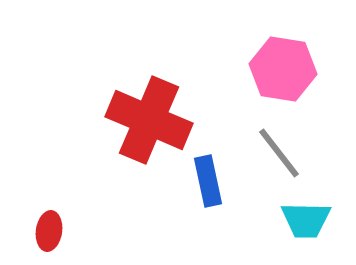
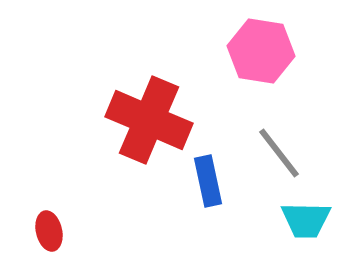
pink hexagon: moved 22 px left, 18 px up
red ellipse: rotated 21 degrees counterclockwise
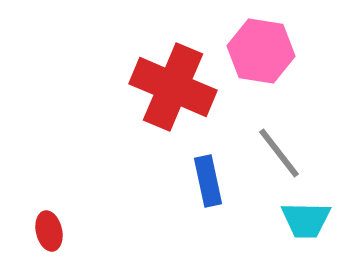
red cross: moved 24 px right, 33 px up
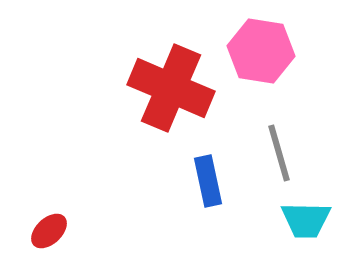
red cross: moved 2 px left, 1 px down
gray line: rotated 22 degrees clockwise
red ellipse: rotated 60 degrees clockwise
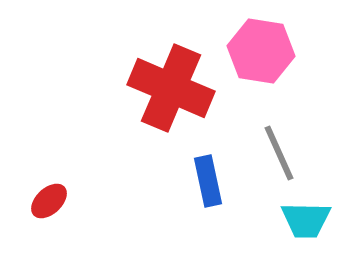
gray line: rotated 8 degrees counterclockwise
red ellipse: moved 30 px up
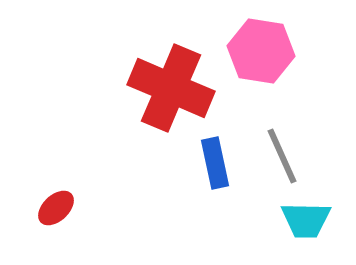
gray line: moved 3 px right, 3 px down
blue rectangle: moved 7 px right, 18 px up
red ellipse: moved 7 px right, 7 px down
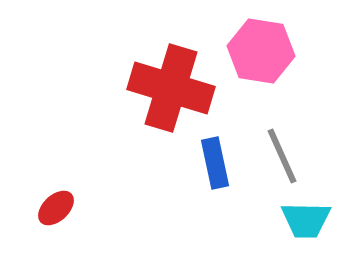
red cross: rotated 6 degrees counterclockwise
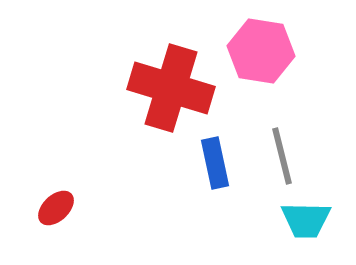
gray line: rotated 10 degrees clockwise
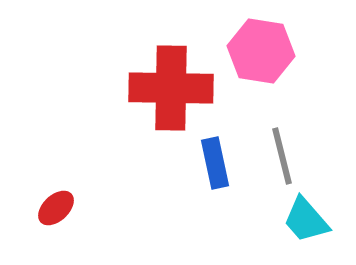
red cross: rotated 16 degrees counterclockwise
cyan trapezoid: rotated 48 degrees clockwise
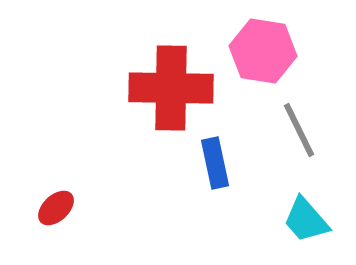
pink hexagon: moved 2 px right
gray line: moved 17 px right, 26 px up; rotated 12 degrees counterclockwise
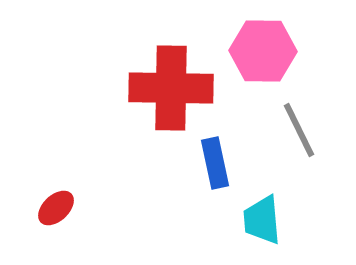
pink hexagon: rotated 8 degrees counterclockwise
cyan trapezoid: moved 44 px left; rotated 36 degrees clockwise
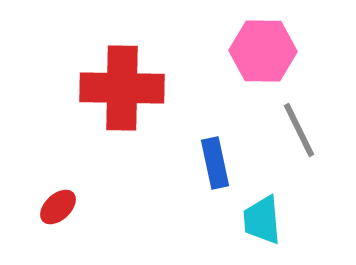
red cross: moved 49 px left
red ellipse: moved 2 px right, 1 px up
